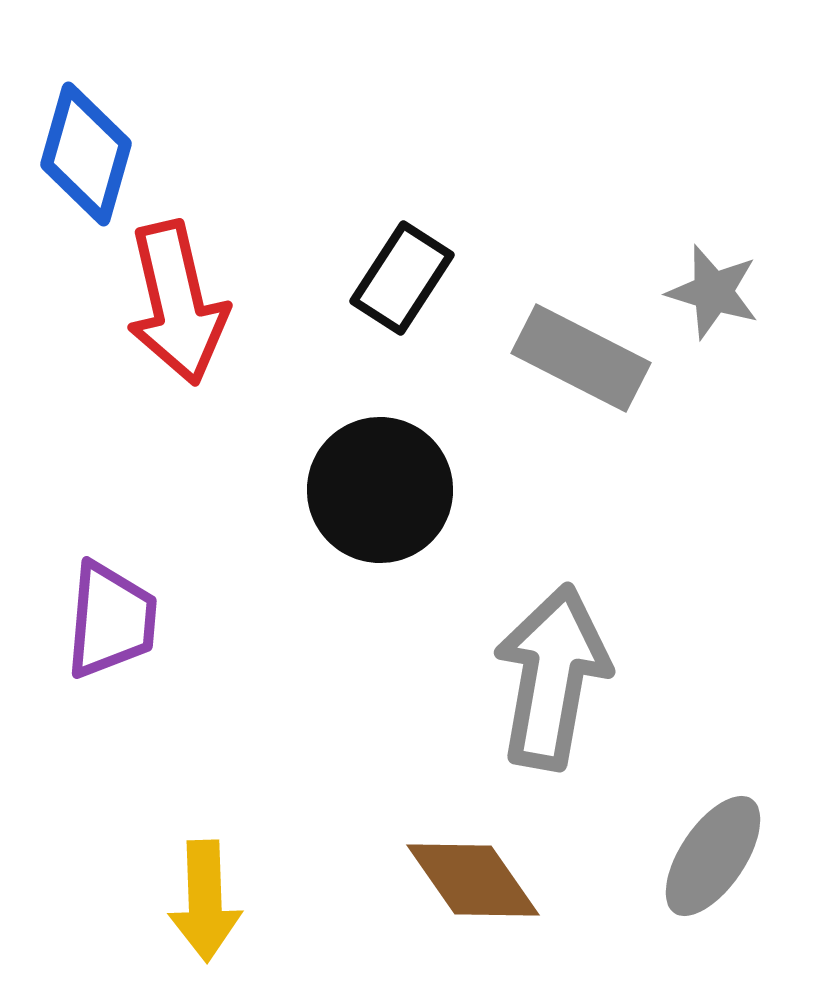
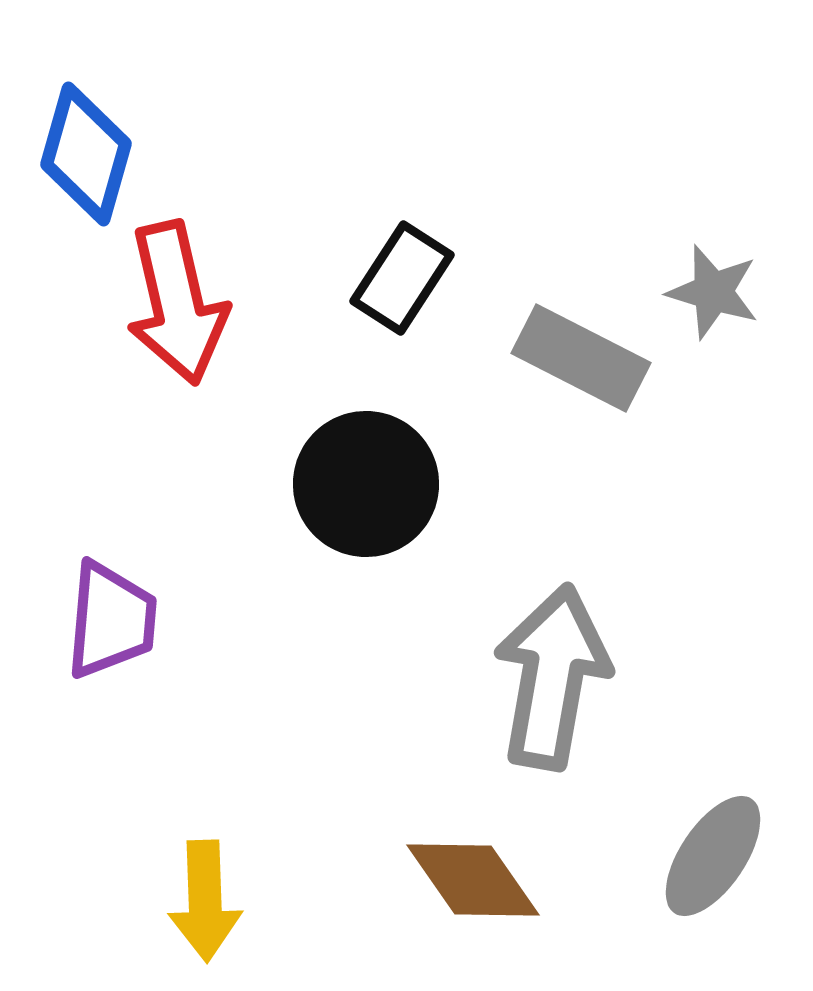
black circle: moved 14 px left, 6 px up
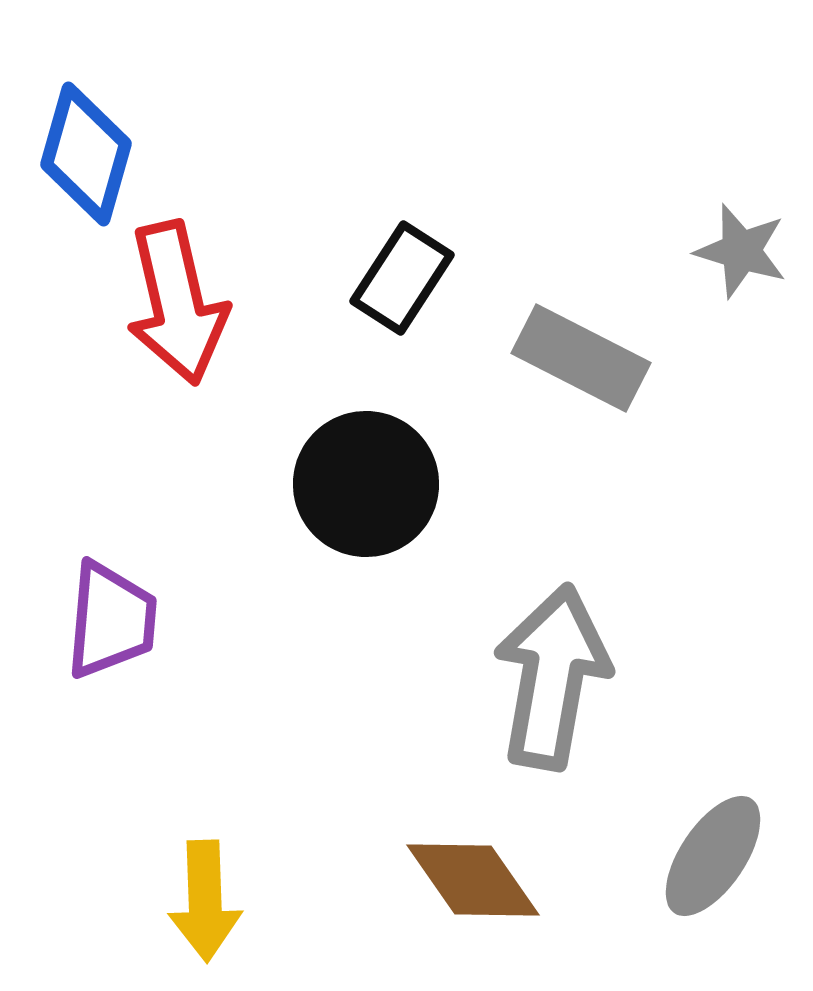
gray star: moved 28 px right, 41 px up
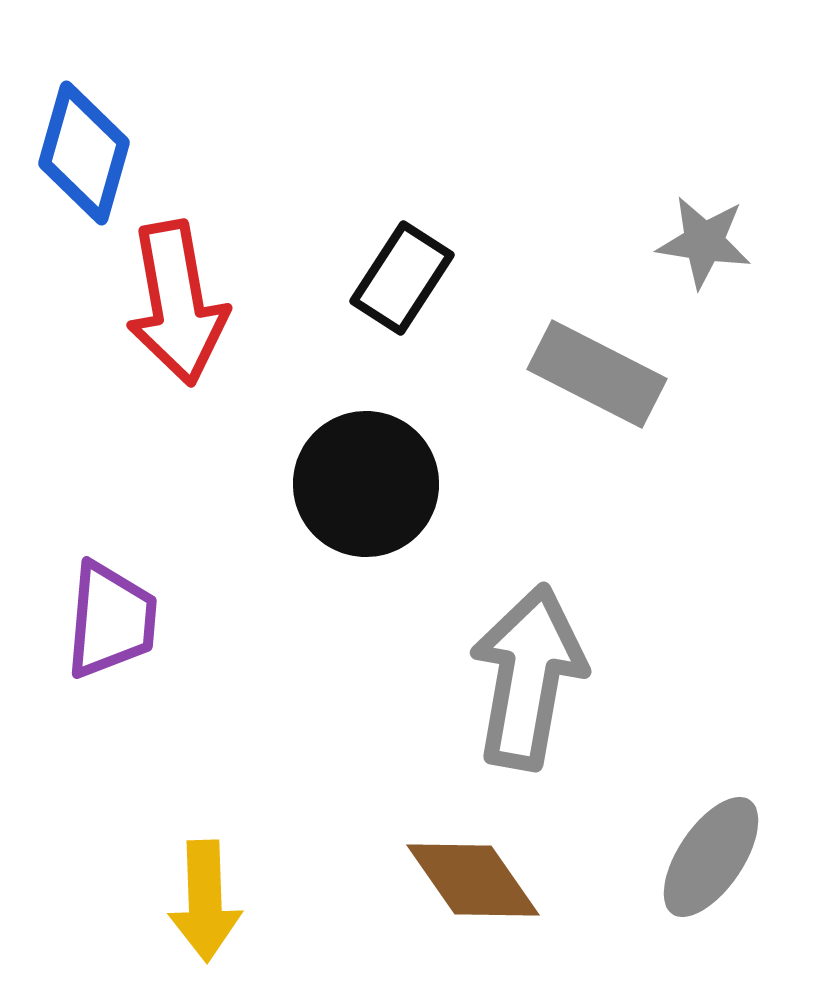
blue diamond: moved 2 px left, 1 px up
gray star: moved 37 px left, 9 px up; rotated 8 degrees counterclockwise
red arrow: rotated 3 degrees clockwise
gray rectangle: moved 16 px right, 16 px down
gray arrow: moved 24 px left
gray ellipse: moved 2 px left, 1 px down
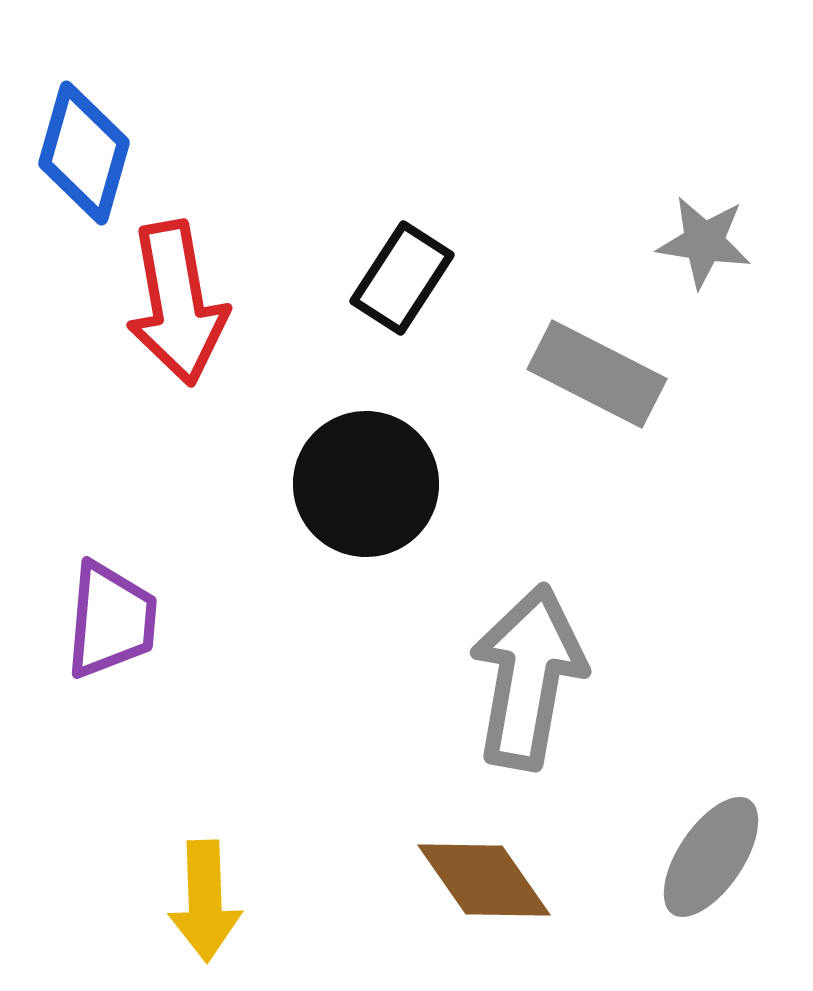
brown diamond: moved 11 px right
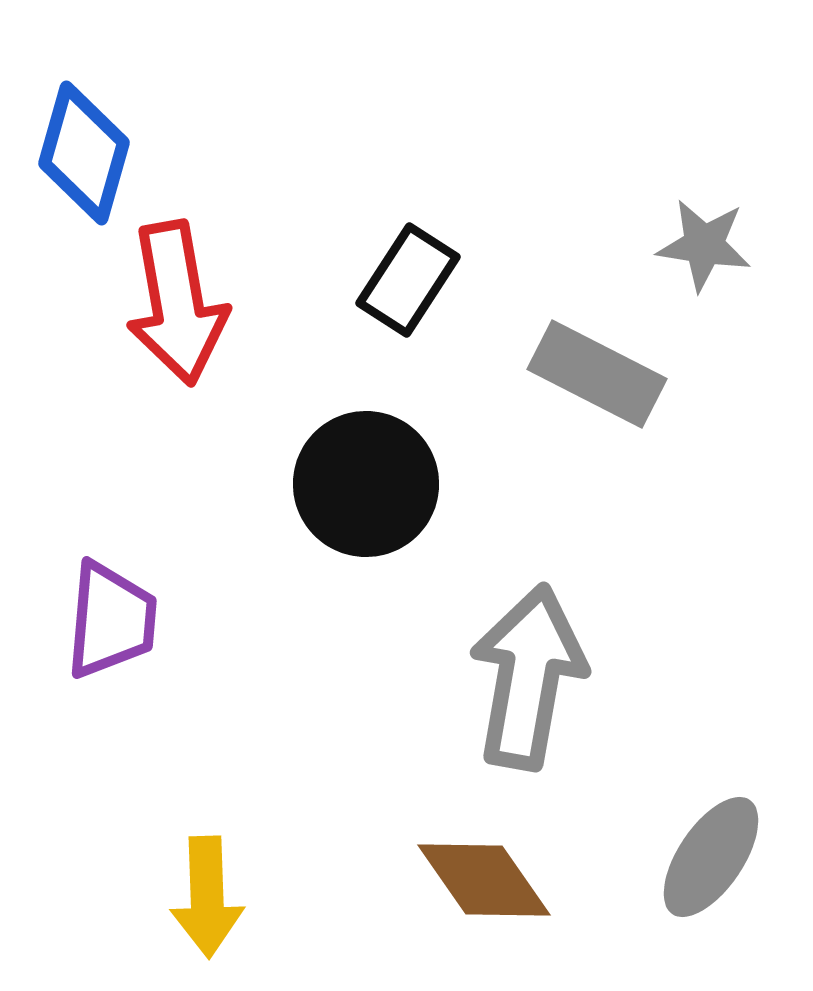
gray star: moved 3 px down
black rectangle: moved 6 px right, 2 px down
yellow arrow: moved 2 px right, 4 px up
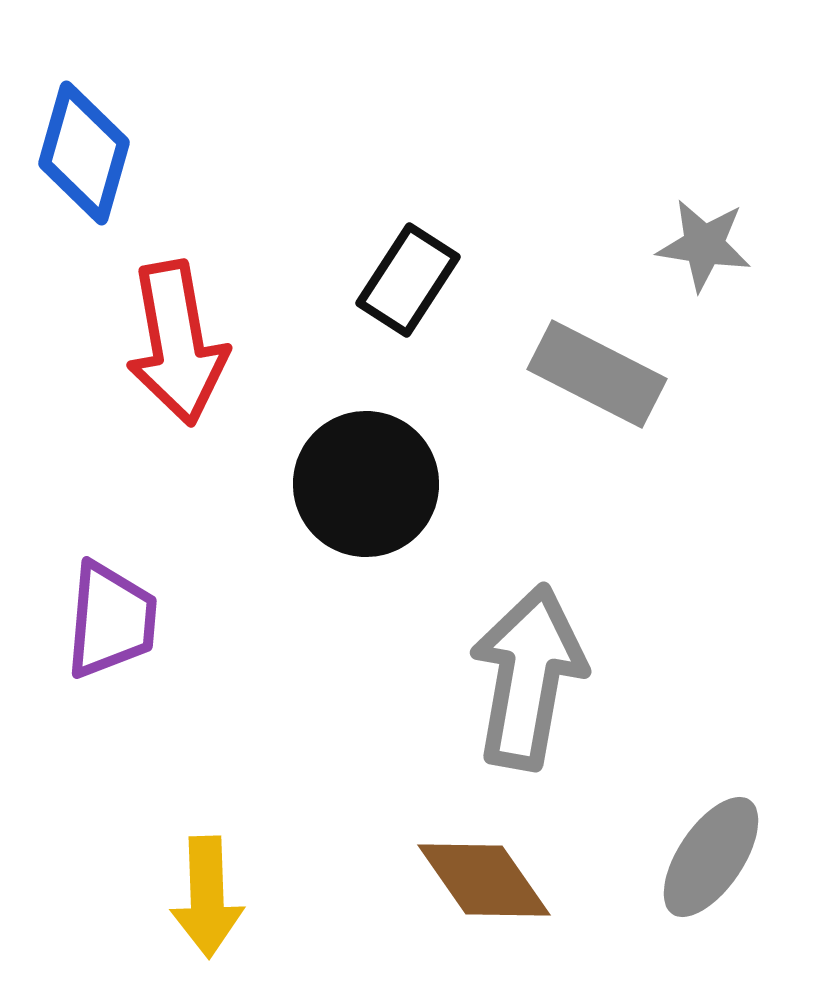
red arrow: moved 40 px down
